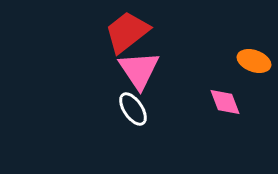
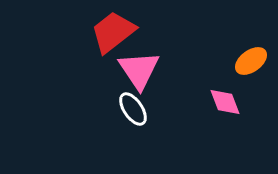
red trapezoid: moved 14 px left
orange ellipse: moved 3 px left; rotated 56 degrees counterclockwise
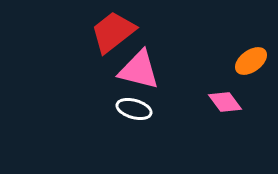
pink triangle: rotated 42 degrees counterclockwise
pink diamond: rotated 16 degrees counterclockwise
white ellipse: moved 1 px right; rotated 40 degrees counterclockwise
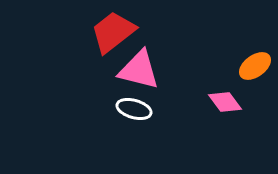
orange ellipse: moved 4 px right, 5 px down
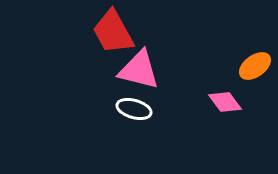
red trapezoid: rotated 81 degrees counterclockwise
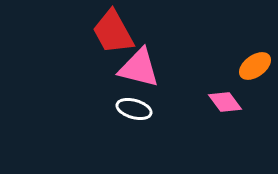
pink triangle: moved 2 px up
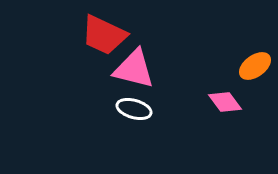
red trapezoid: moved 9 px left, 3 px down; rotated 36 degrees counterclockwise
pink triangle: moved 5 px left, 1 px down
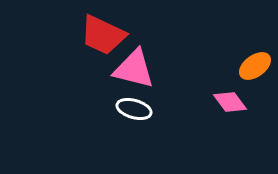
red trapezoid: moved 1 px left
pink diamond: moved 5 px right
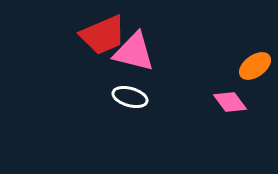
red trapezoid: rotated 48 degrees counterclockwise
pink triangle: moved 17 px up
white ellipse: moved 4 px left, 12 px up
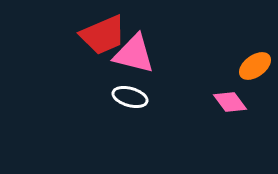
pink triangle: moved 2 px down
